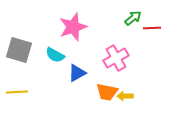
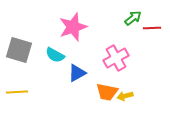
yellow arrow: rotated 14 degrees counterclockwise
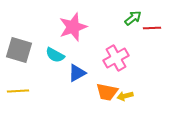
yellow line: moved 1 px right, 1 px up
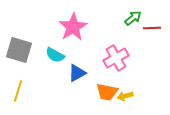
pink star: rotated 12 degrees counterclockwise
yellow line: rotated 70 degrees counterclockwise
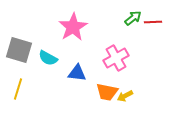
red line: moved 1 px right, 6 px up
cyan semicircle: moved 7 px left, 3 px down
blue triangle: rotated 36 degrees clockwise
yellow line: moved 2 px up
yellow arrow: rotated 14 degrees counterclockwise
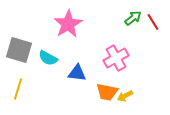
red line: rotated 60 degrees clockwise
pink star: moved 5 px left, 3 px up
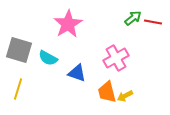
red line: rotated 48 degrees counterclockwise
blue triangle: rotated 12 degrees clockwise
orange trapezoid: rotated 65 degrees clockwise
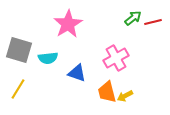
red line: rotated 24 degrees counterclockwise
cyan semicircle: rotated 36 degrees counterclockwise
yellow line: rotated 15 degrees clockwise
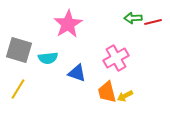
green arrow: rotated 144 degrees counterclockwise
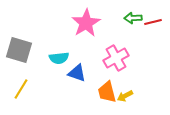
pink star: moved 18 px right, 1 px up
cyan semicircle: moved 11 px right
yellow line: moved 3 px right
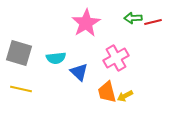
gray square: moved 3 px down
cyan semicircle: moved 3 px left
blue triangle: moved 2 px right, 1 px up; rotated 24 degrees clockwise
yellow line: rotated 70 degrees clockwise
